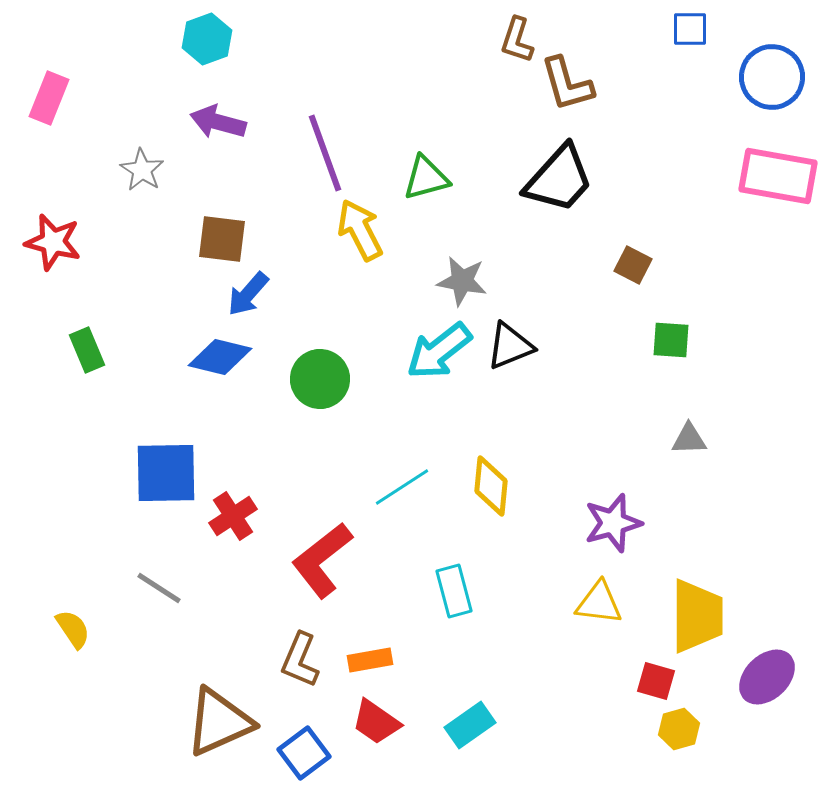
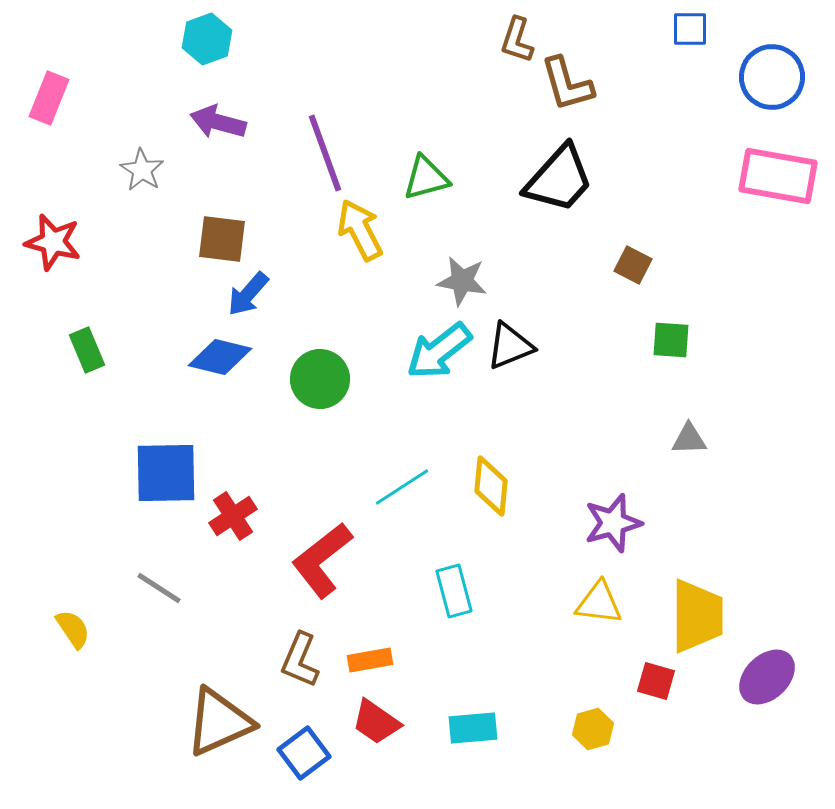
cyan rectangle at (470, 725): moved 3 px right, 3 px down; rotated 30 degrees clockwise
yellow hexagon at (679, 729): moved 86 px left
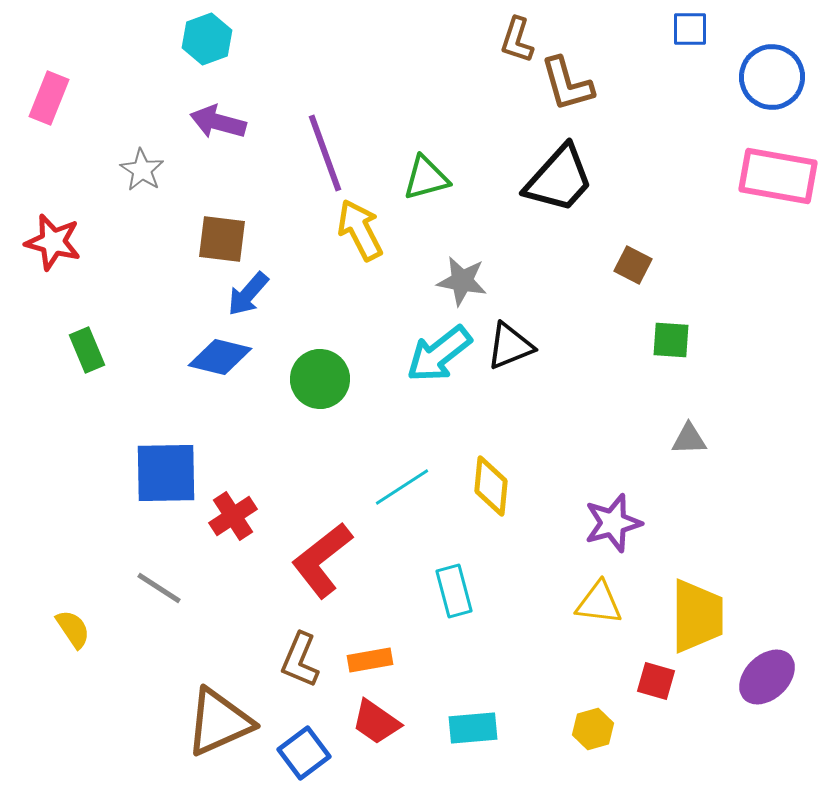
cyan arrow at (439, 351): moved 3 px down
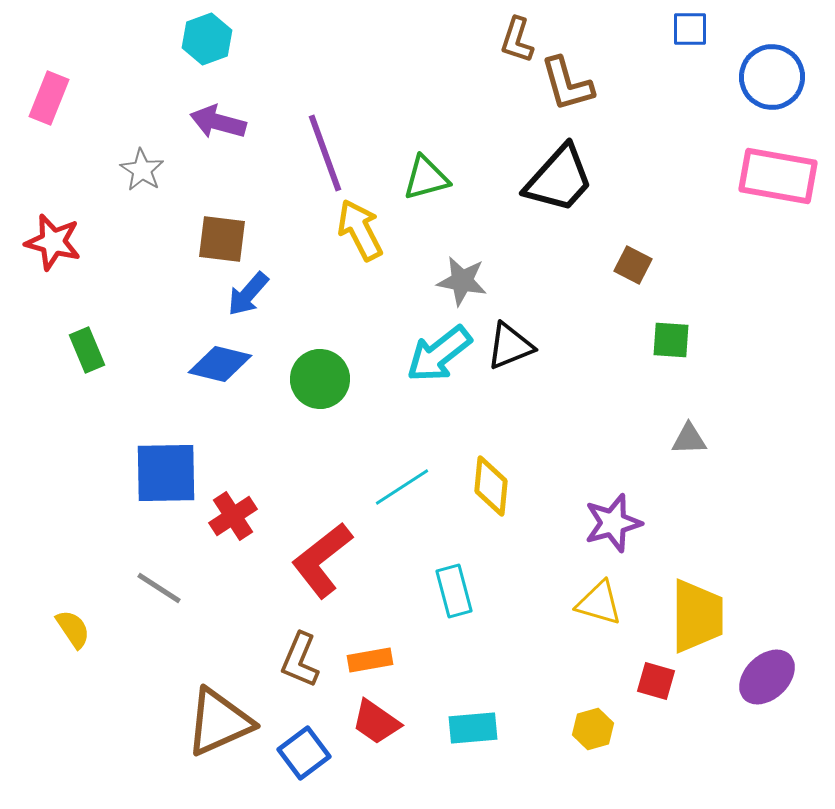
blue diamond at (220, 357): moved 7 px down
yellow triangle at (599, 603): rotated 9 degrees clockwise
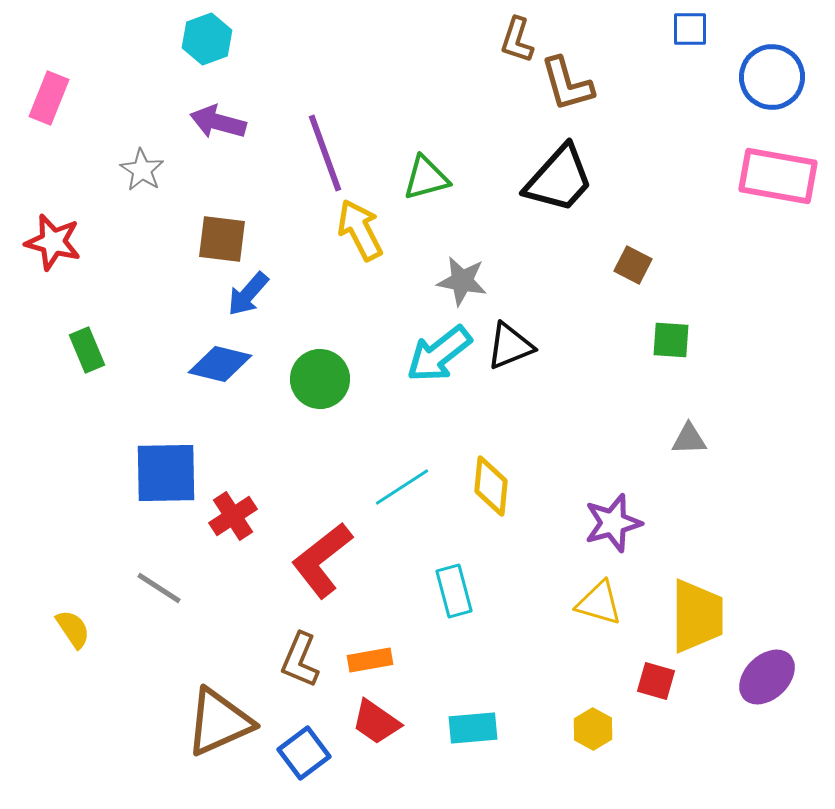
yellow hexagon at (593, 729): rotated 15 degrees counterclockwise
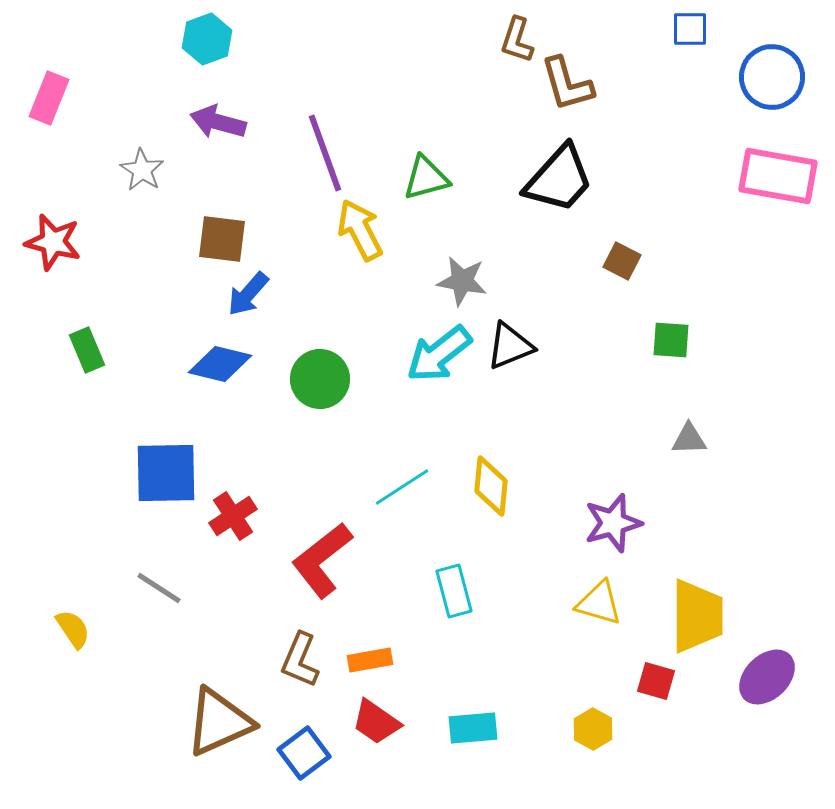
brown square at (633, 265): moved 11 px left, 4 px up
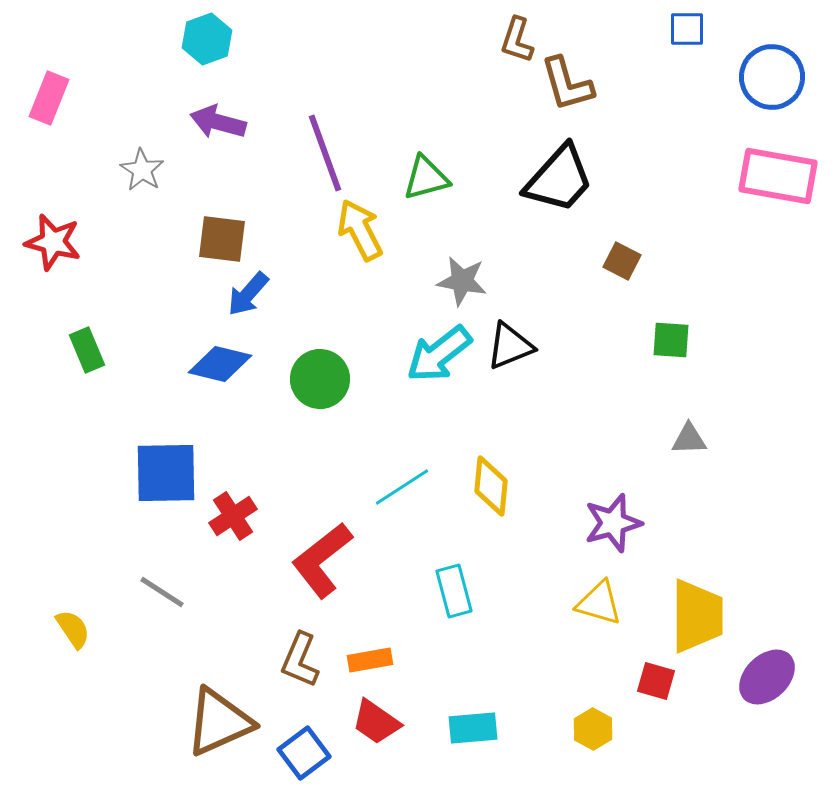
blue square at (690, 29): moved 3 px left
gray line at (159, 588): moved 3 px right, 4 px down
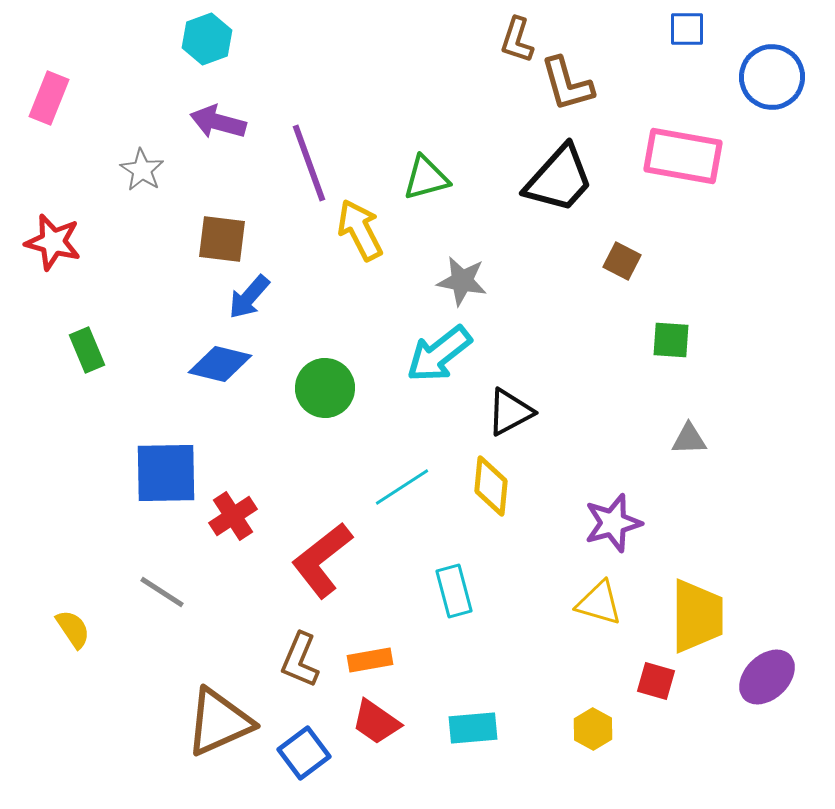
purple line at (325, 153): moved 16 px left, 10 px down
pink rectangle at (778, 176): moved 95 px left, 20 px up
blue arrow at (248, 294): moved 1 px right, 3 px down
black triangle at (510, 346): moved 66 px down; rotated 6 degrees counterclockwise
green circle at (320, 379): moved 5 px right, 9 px down
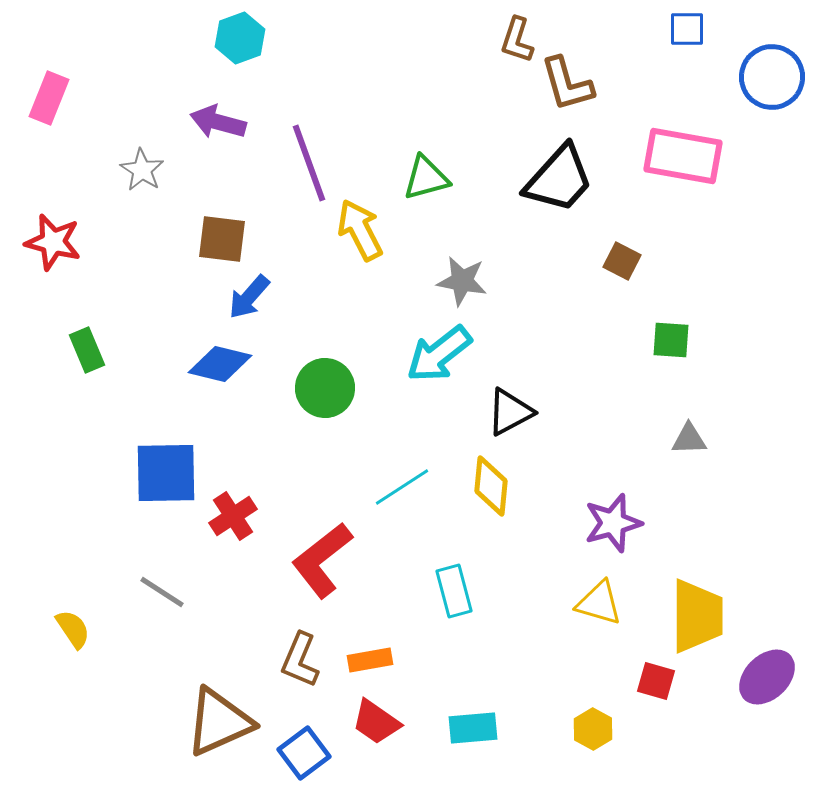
cyan hexagon at (207, 39): moved 33 px right, 1 px up
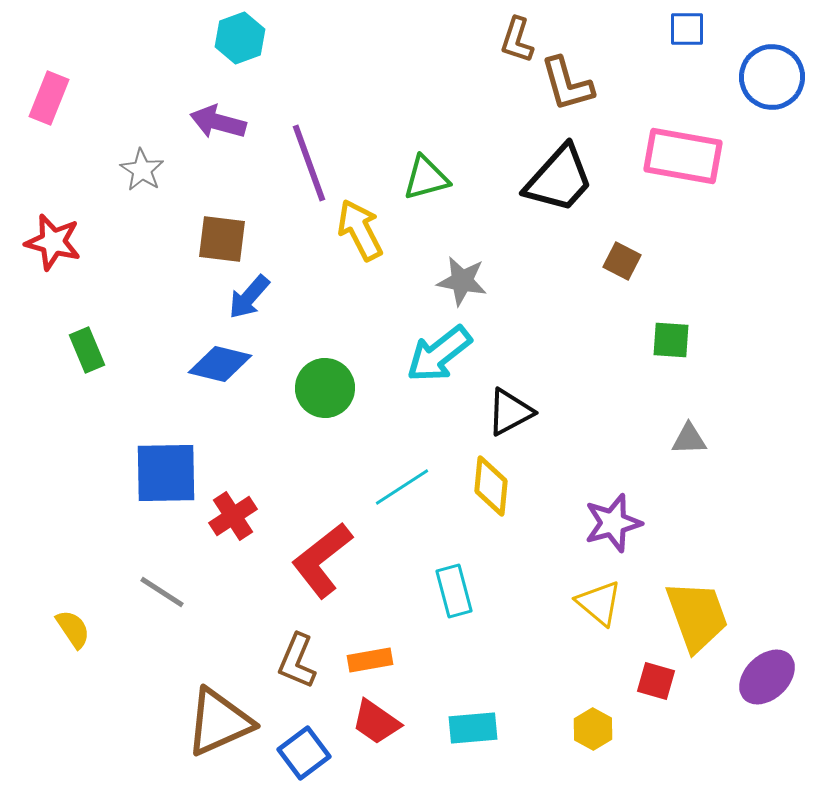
yellow triangle at (599, 603): rotated 24 degrees clockwise
yellow trapezoid at (697, 616): rotated 20 degrees counterclockwise
brown L-shape at (300, 660): moved 3 px left, 1 px down
